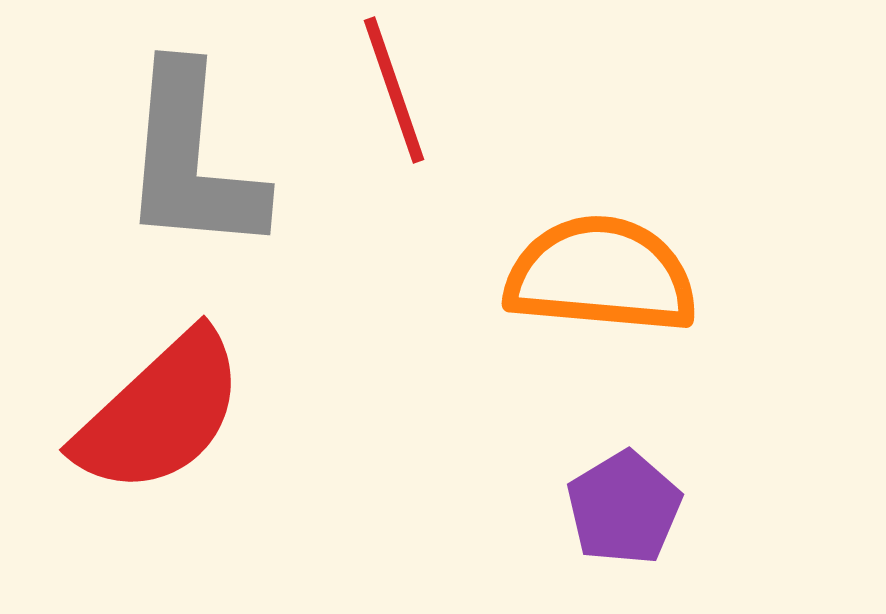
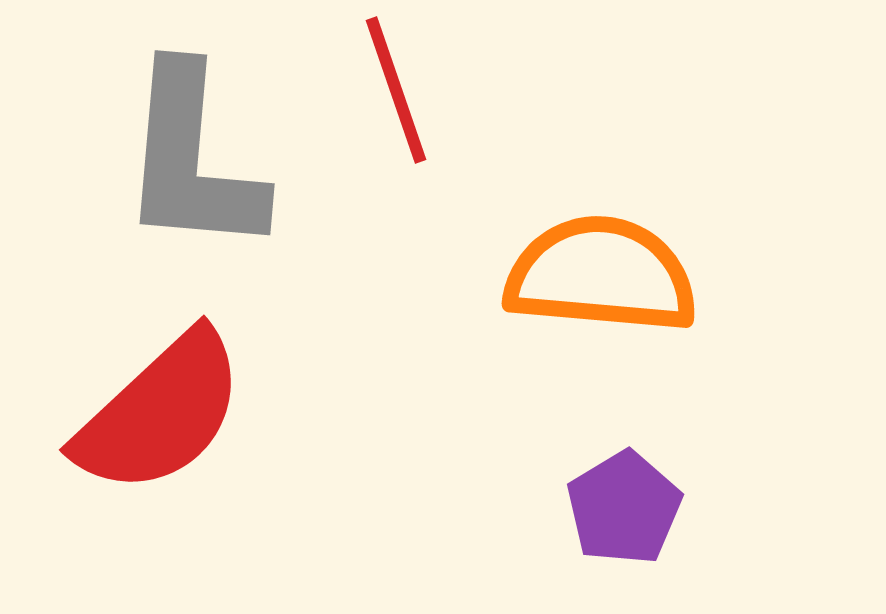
red line: moved 2 px right
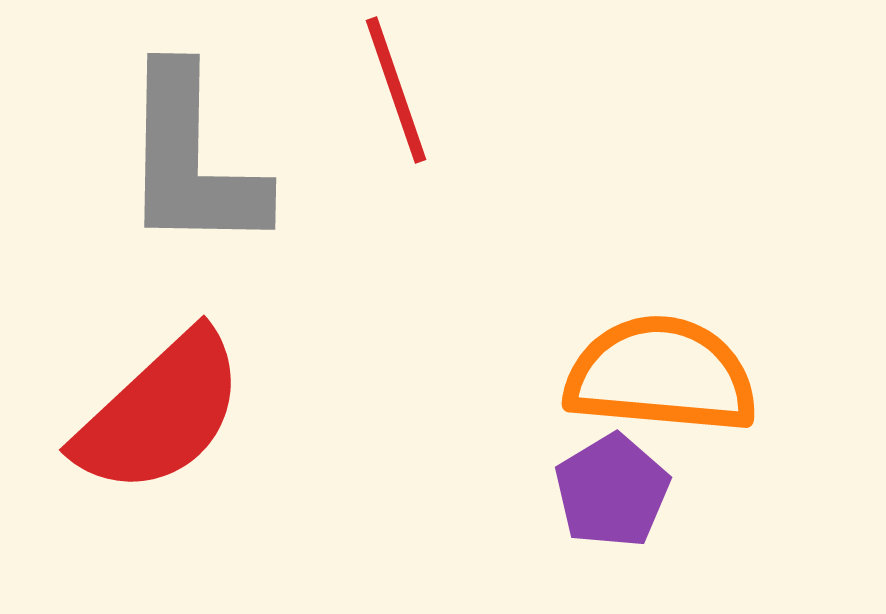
gray L-shape: rotated 4 degrees counterclockwise
orange semicircle: moved 60 px right, 100 px down
purple pentagon: moved 12 px left, 17 px up
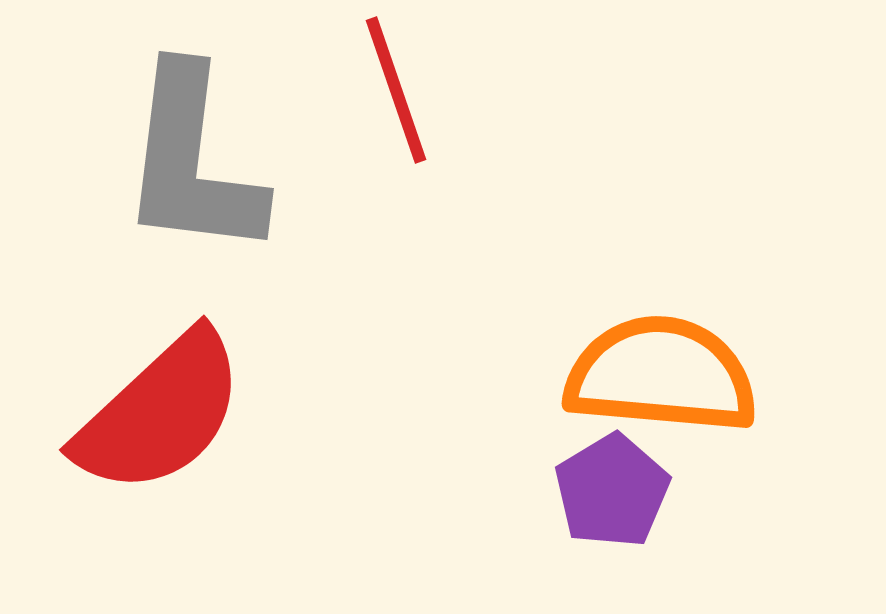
gray L-shape: moved 2 px down; rotated 6 degrees clockwise
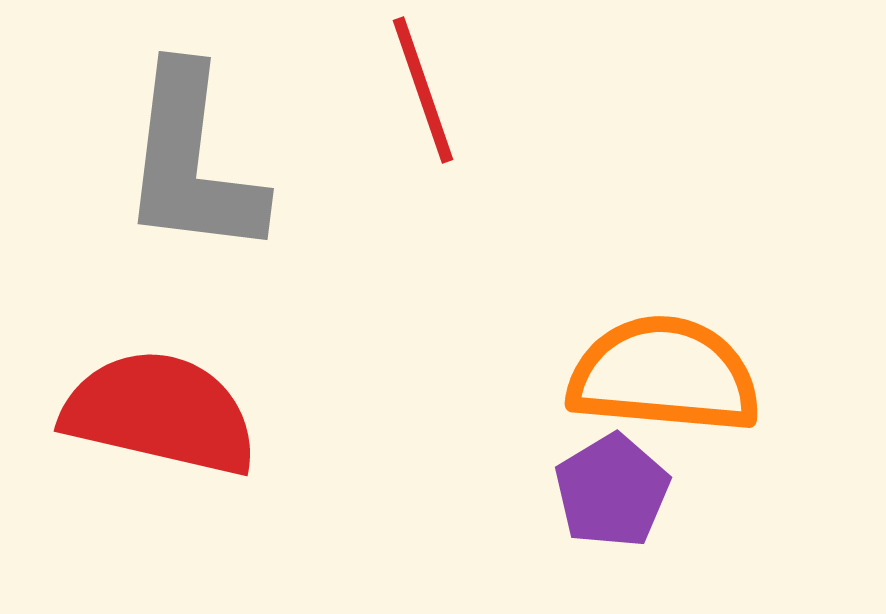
red line: moved 27 px right
orange semicircle: moved 3 px right
red semicircle: rotated 124 degrees counterclockwise
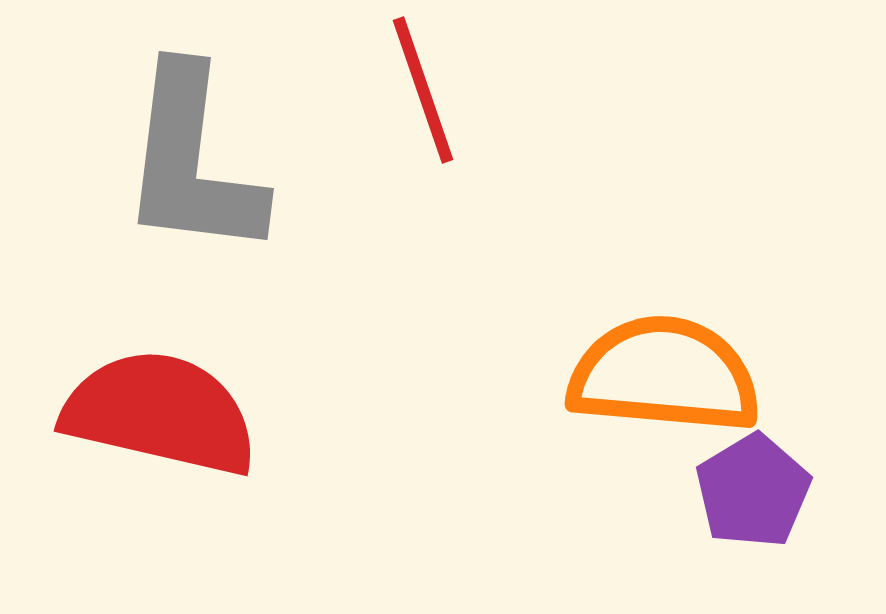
purple pentagon: moved 141 px right
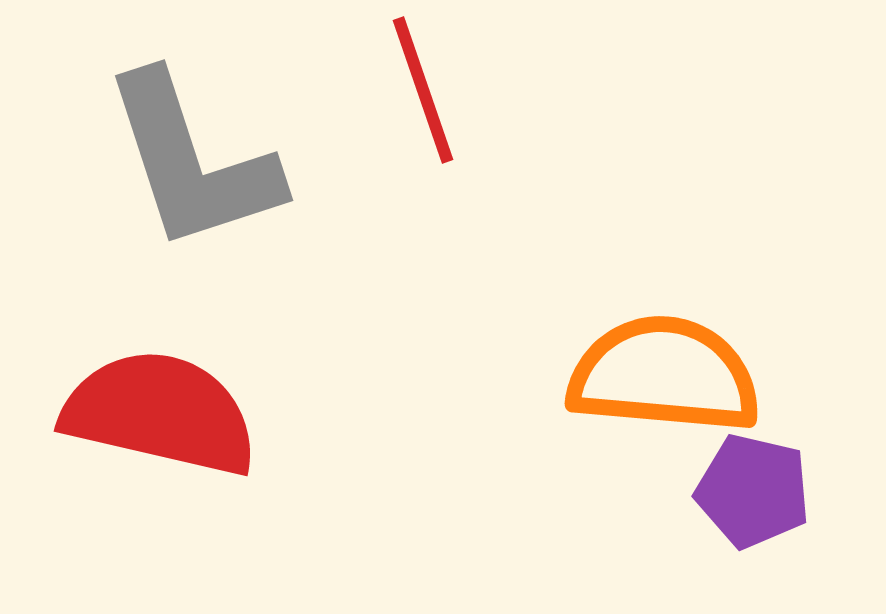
gray L-shape: rotated 25 degrees counterclockwise
purple pentagon: rotated 28 degrees counterclockwise
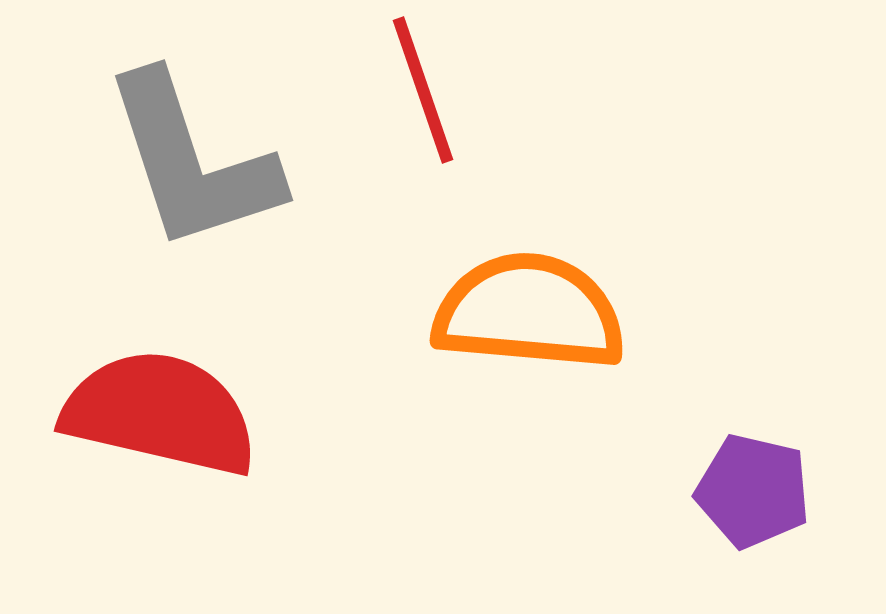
orange semicircle: moved 135 px left, 63 px up
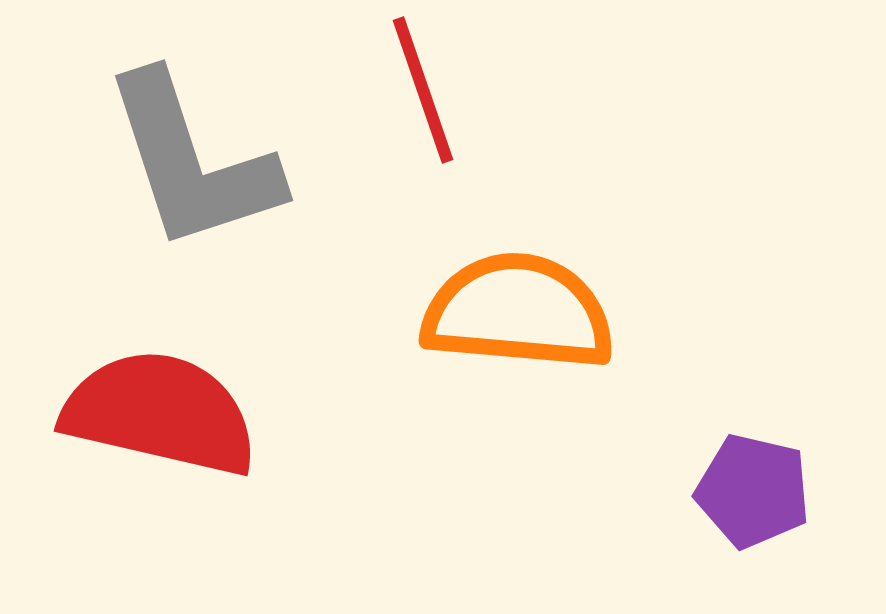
orange semicircle: moved 11 px left
